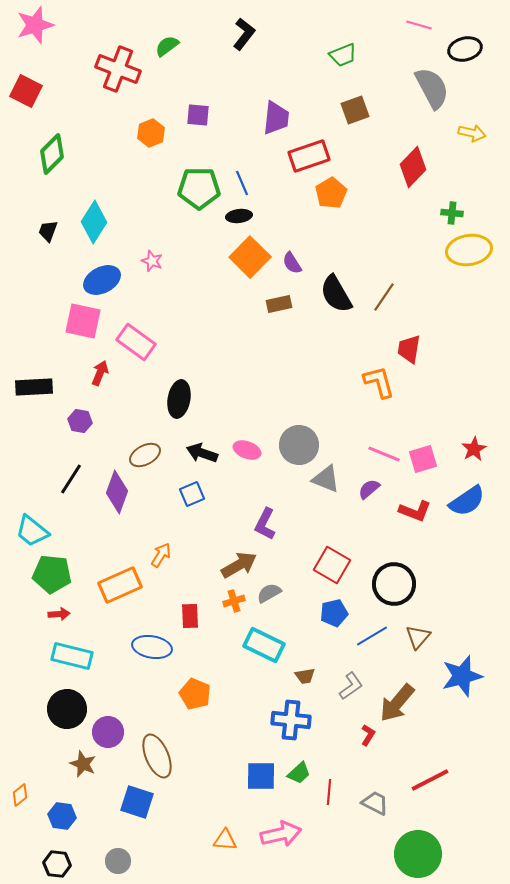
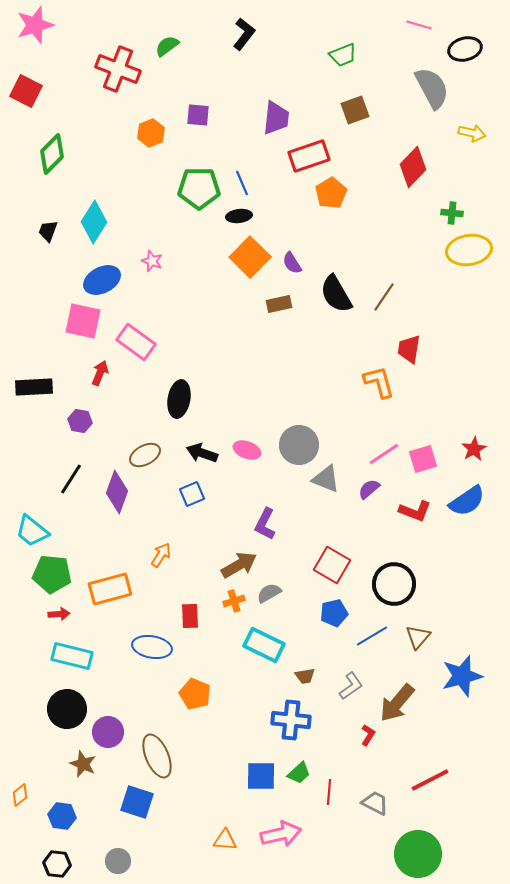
pink line at (384, 454): rotated 56 degrees counterclockwise
orange rectangle at (120, 585): moved 10 px left, 4 px down; rotated 9 degrees clockwise
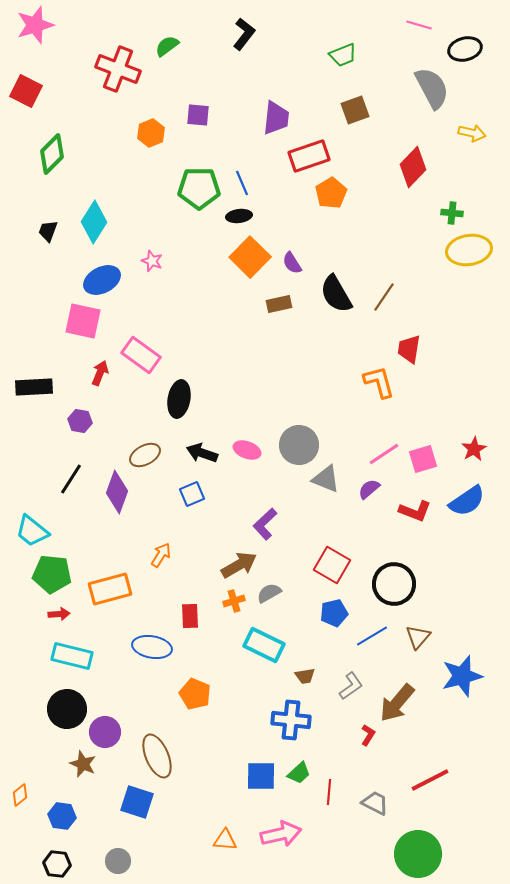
pink rectangle at (136, 342): moved 5 px right, 13 px down
purple L-shape at (265, 524): rotated 20 degrees clockwise
purple circle at (108, 732): moved 3 px left
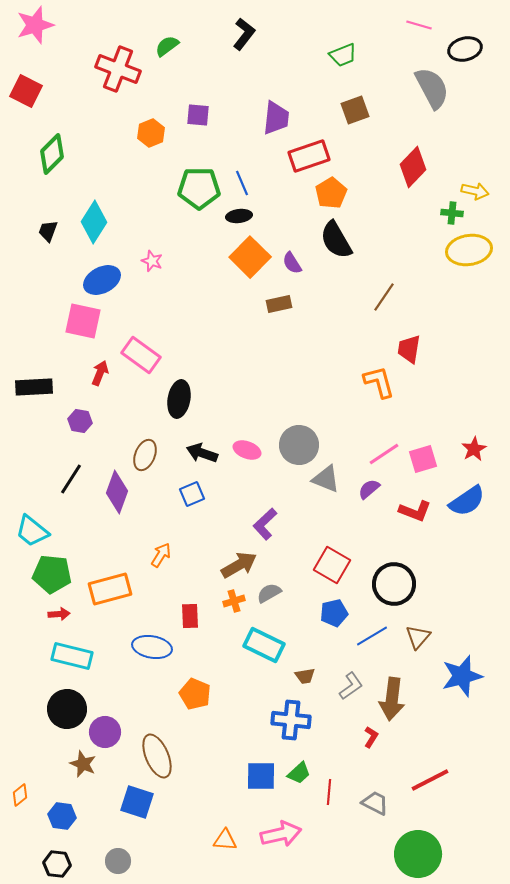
yellow arrow at (472, 133): moved 3 px right, 58 px down
black semicircle at (336, 294): moved 54 px up
brown ellipse at (145, 455): rotated 40 degrees counterclockwise
brown arrow at (397, 703): moved 5 px left, 4 px up; rotated 33 degrees counterclockwise
red L-shape at (368, 735): moved 3 px right, 2 px down
